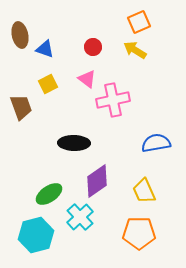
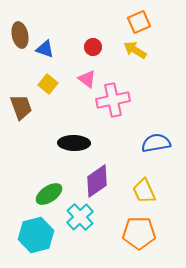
yellow square: rotated 24 degrees counterclockwise
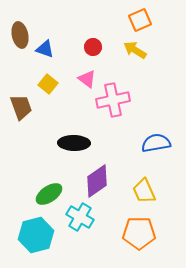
orange square: moved 1 px right, 2 px up
cyan cross: rotated 16 degrees counterclockwise
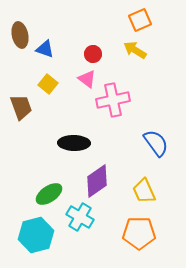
red circle: moved 7 px down
blue semicircle: rotated 64 degrees clockwise
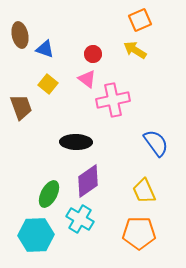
black ellipse: moved 2 px right, 1 px up
purple diamond: moved 9 px left
green ellipse: rotated 28 degrees counterclockwise
cyan cross: moved 2 px down
cyan hexagon: rotated 12 degrees clockwise
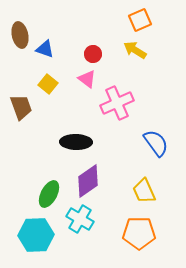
pink cross: moved 4 px right, 3 px down; rotated 12 degrees counterclockwise
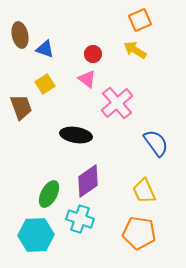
yellow square: moved 3 px left; rotated 18 degrees clockwise
pink cross: rotated 16 degrees counterclockwise
black ellipse: moved 7 px up; rotated 8 degrees clockwise
cyan cross: rotated 12 degrees counterclockwise
orange pentagon: rotated 8 degrees clockwise
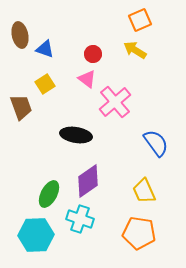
pink cross: moved 2 px left, 1 px up
